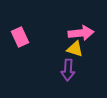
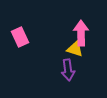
pink arrow: rotated 85 degrees counterclockwise
purple arrow: rotated 10 degrees counterclockwise
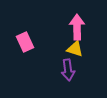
pink arrow: moved 4 px left, 6 px up
pink rectangle: moved 5 px right, 5 px down
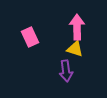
pink rectangle: moved 5 px right, 5 px up
purple arrow: moved 2 px left, 1 px down
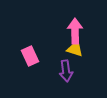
pink arrow: moved 2 px left, 4 px down
pink rectangle: moved 19 px down
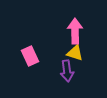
yellow triangle: moved 4 px down
purple arrow: moved 1 px right
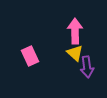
yellow triangle: rotated 24 degrees clockwise
purple arrow: moved 20 px right, 4 px up
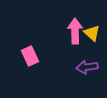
yellow triangle: moved 17 px right, 20 px up
purple arrow: rotated 90 degrees clockwise
